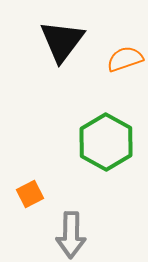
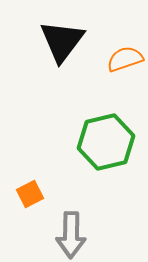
green hexagon: rotated 18 degrees clockwise
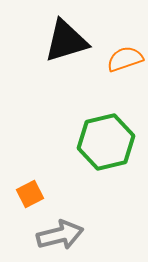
black triangle: moved 4 px right; rotated 36 degrees clockwise
gray arrow: moved 11 px left; rotated 105 degrees counterclockwise
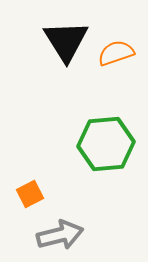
black triangle: rotated 45 degrees counterclockwise
orange semicircle: moved 9 px left, 6 px up
green hexagon: moved 2 px down; rotated 8 degrees clockwise
